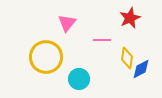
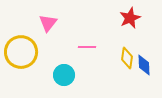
pink triangle: moved 19 px left
pink line: moved 15 px left, 7 px down
yellow circle: moved 25 px left, 5 px up
blue diamond: moved 3 px right, 4 px up; rotated 65 degrees counterclockwise
cyan circle: moved 15 px left, 4 px up
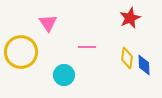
pink triangle: rotated 12 degrees counterclockwise
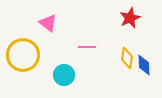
pink triangle: rotated 18 degrees counterclockwise
yellow circle: moved 2 px right, 3 px down
